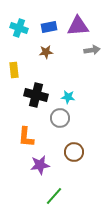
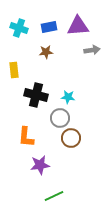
brown circle: moved 3 px left, 14 px up
green line: rotated 24 degrees clockwise
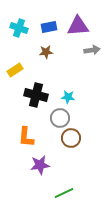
yellow rectangle: moved 1 px right; rotated 63 degrees clockwise
green line: moved 10 px right, 3 px up
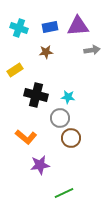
blue rectangle: moved 1 px right
orange L-shape: rotated 55 degrees counterclockwise
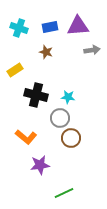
brown star: rotated 24 degrees clockwise
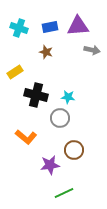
gray arrow: rotated 21 degrees clockwise
yellow rectangle: moved 2 px down
brown circle: moved 3 px right, 12 px down
purple star: moved 10 px right
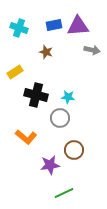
blue rectangle: moved 4 px right, 2 px up
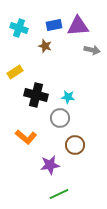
brown star: moved 1 px left, 6 px up
brown circle: moved 1 px right, 5 px up
green line: moved 5 px left, 1 px down
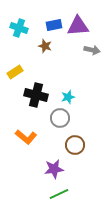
cyan star: rotated 24 degrees counterclockwise
purple star: moved 4 px right, 4 px down
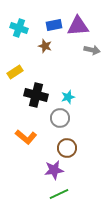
brown circle: moved 8 px left, 3 px down
purple star: moved 1 px down
